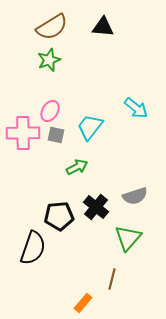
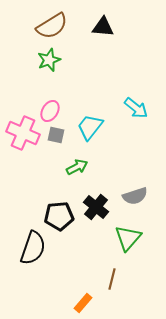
brown semicircle: moved 1 px up
pink cross: rotated 24 degrees clockwise
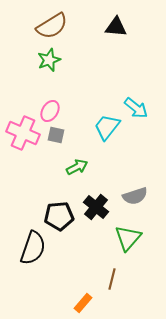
black triangle: moved 13 px right
cyan trapezoid: moved 17 px right
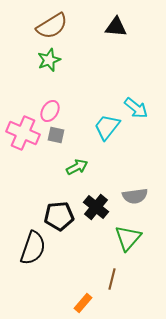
gray semicircle: rotated 10 degrees clockwise
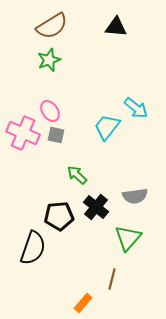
pink ellipse: rotated 65 degrees counterclockwise
green arrow: moved 8 px down; rotated 110 degrees counterclockwise
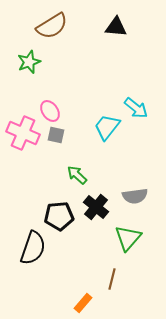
green star: moved 20 px left, 2 px down
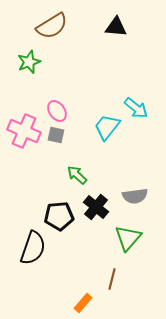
pink ellipse: moved 7 px right
pink cross: moved 1 px right, 2 px up
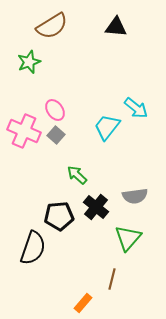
pink ellipse: moved 2 px left, 1 px up
gray square: rotated 30 degrees clockwise
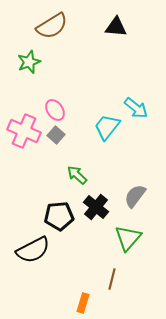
gray semicircle: rotated 135 degrees clockwise
black semicircle: moved 2 px down; rotated 44 degrees clockwise
orange rectangle: rotated 24 degrees counterclockwise
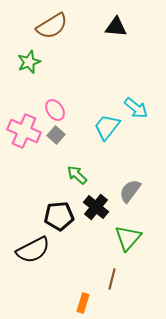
gray semicircle: moved 5 px left, 5 px up
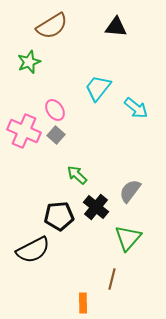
cyan trapezoid: moved 9 px left, 39 px up
orange rectangle: rotated 18 degrees counterclockwise
